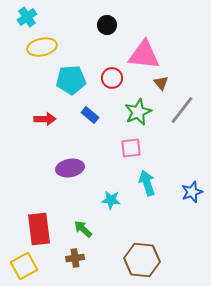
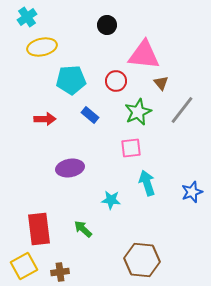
red circle: moved 4 px right, 3 px down
brown cross: moved 15 px left, 14 px down
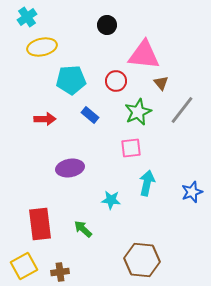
cyan arrow: rotated 30 degrees clockwise
red rectangle: moved 1 px right, 5 px up
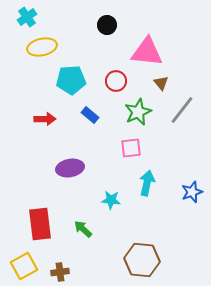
pink triangle: moved 3 px right, 3 px up
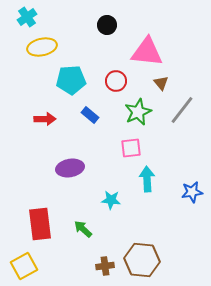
cyan arrow: moved 4 px up; rotated 15 degrees counterclockwise
blue star: rotated 10 degrees clockwise
brown cross: moved 45 px right, 6 px up
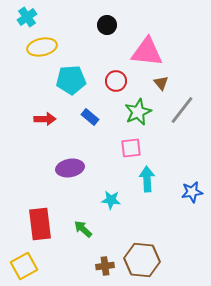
blue rectangle: moved 2 px down
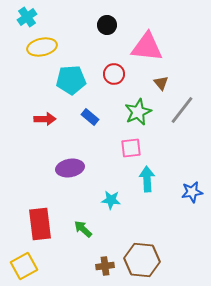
pink triangle: moved 5 px up
red circle: moved 2 px left, 7 px up
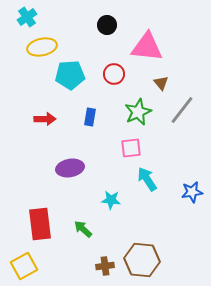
cyan pentagon: moved 1 px left, 5 px up
blue rectangle: rotated 60 degrees clockwise
cyan arrow: rotated 30 degrees counterclockwise
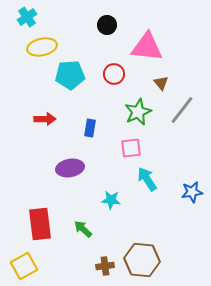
blue rectangle: moved 11 px down
